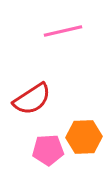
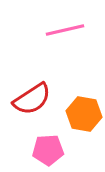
pink line: moved 2 px right, 1 px up
orange hexagon: moved 23 px up; rotated 12 degrees clockwise
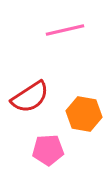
red semicircle: moved 2 px left, 2 px up
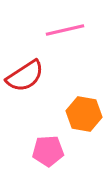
red semicircle: moved 5 px left, 21 px up
pink pentagon: moved 1 px down
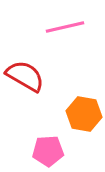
pink line: moved 3 px up
red semicircle: rotated 117 degrees counterclockwise
